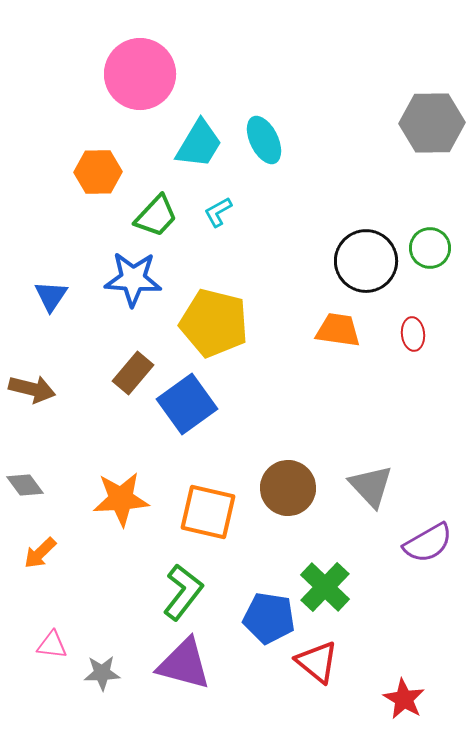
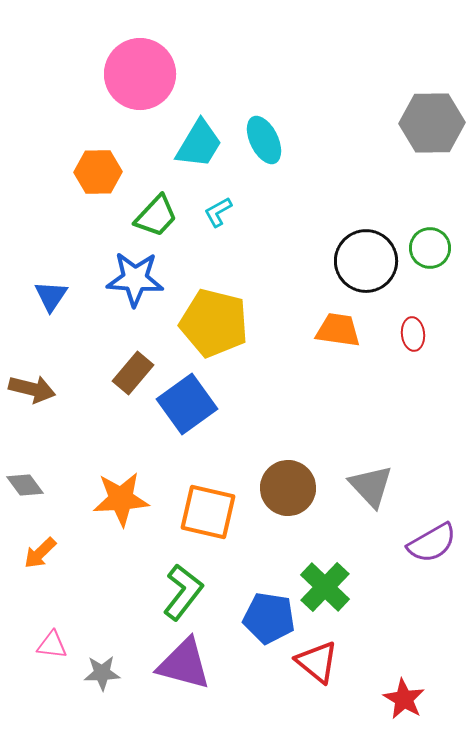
blue star: moved 2 px right
purple semicircle: moved 4 px right
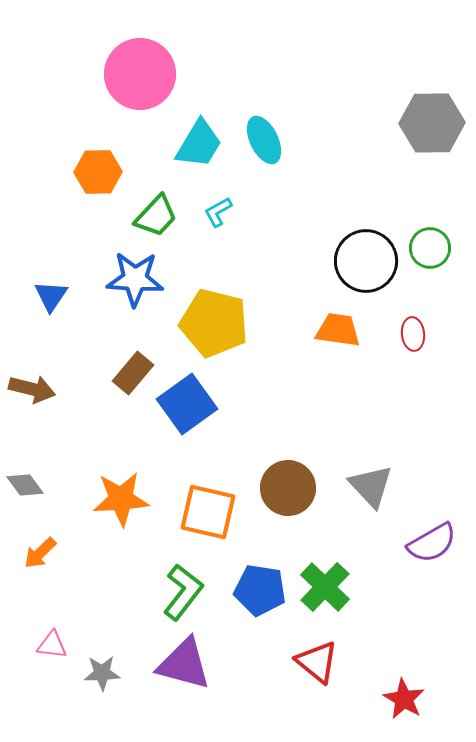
blue pentagon: moved 9 px left, 28 px up
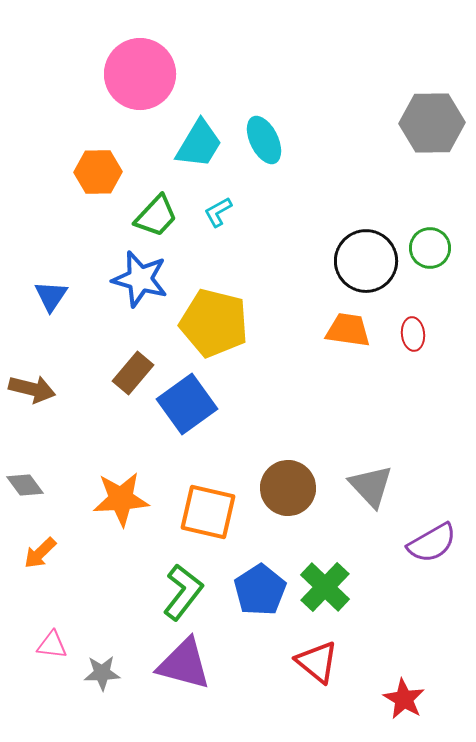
blue star: moved 5 px right; rotated 12 degrees clockwise
orange trapezoid: moved 10 px right
blue pentagon: rotated 30 degrees clockwise
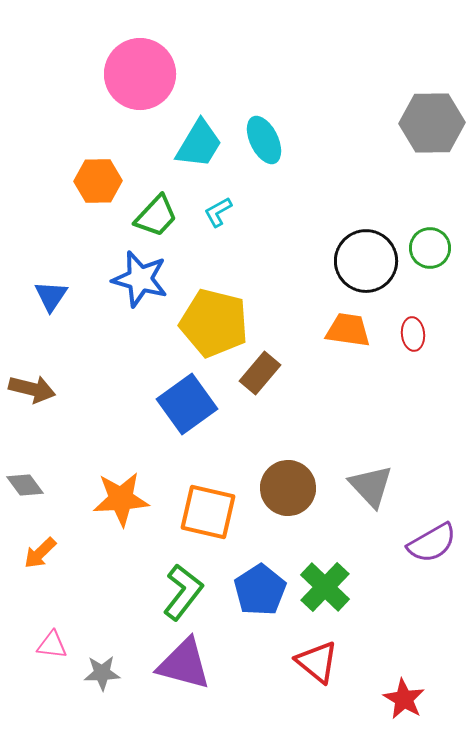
orange hexagon: moved 9 px down
brown rectangle: moved 127 px right
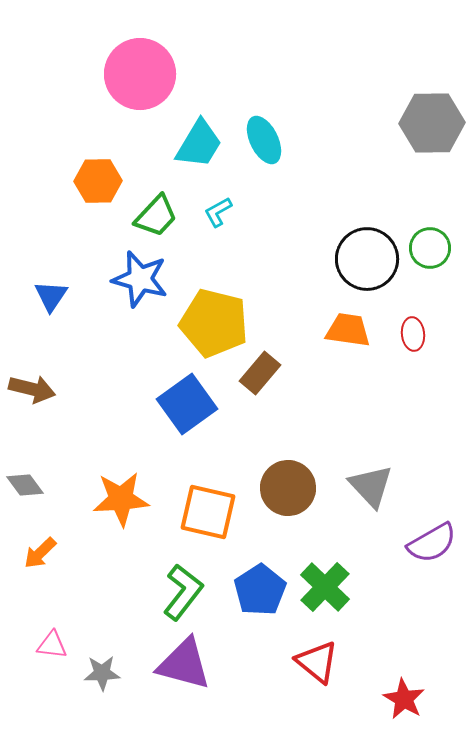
black circle: moved 1 px right, 2 px up
